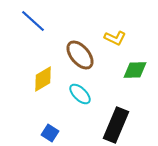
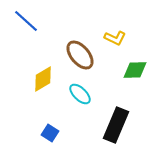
blue line: moved 7 px left
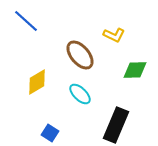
yellow L-shape: moved 1 px left, 3 px up
yellow diamond: moved 6 px left, 3 px down
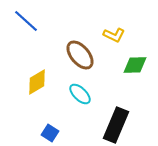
green diamond: moved 5 px up
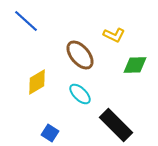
black rectangle: rotated 68 degrees counterclockwise
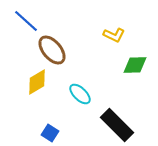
brown ellipse: moved 28 px left, 5 px up
black rectangle: moved 1 px right
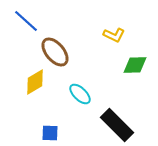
brown ellipse: moved 3 px right, 2 px down
yellow diamond: moved 2 px left
blue square: rotated 30 degrees counterclockwise
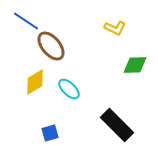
blue line: rotated 8 degrees counterclockwise
yellow L-shape: moved 1 px right, 7 px up
brown ellipse: moved 4 px left, 6 px up
cyan ellipse: moved 11 px left, 5 px up
blue square: rotated 18 degrees counterclockwise
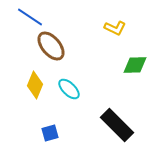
blue line: moved 4 px right, 4 px up
yellow diamond: moved 3 px down; rotated 36 degrees counterclockwise
